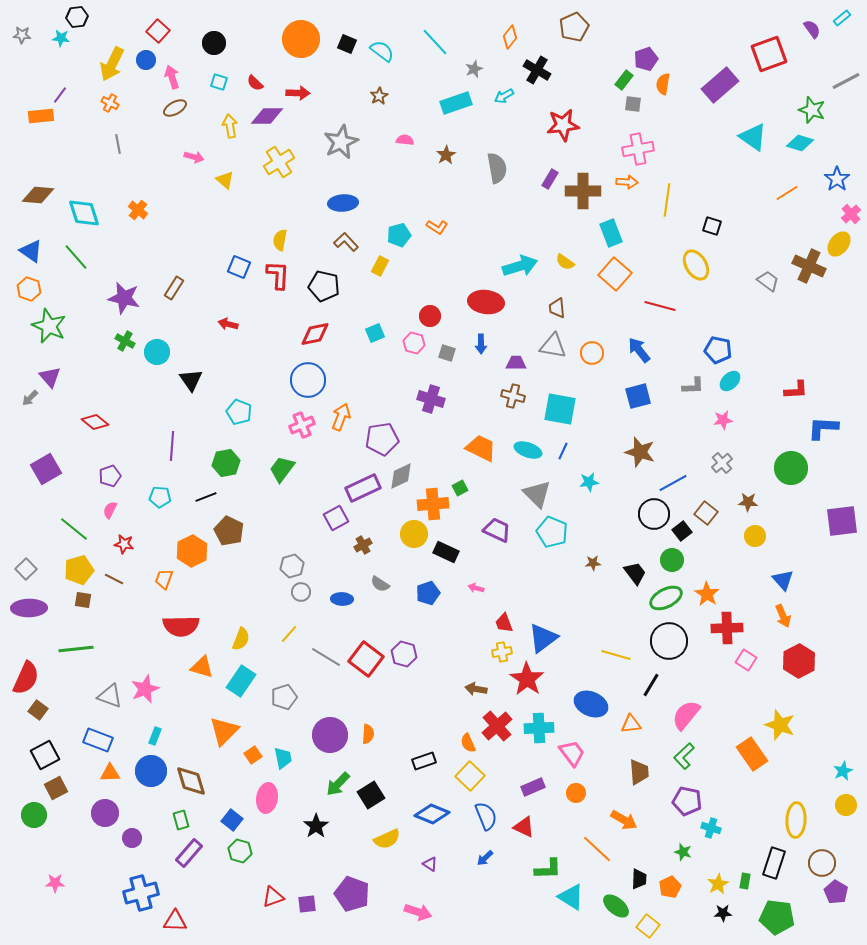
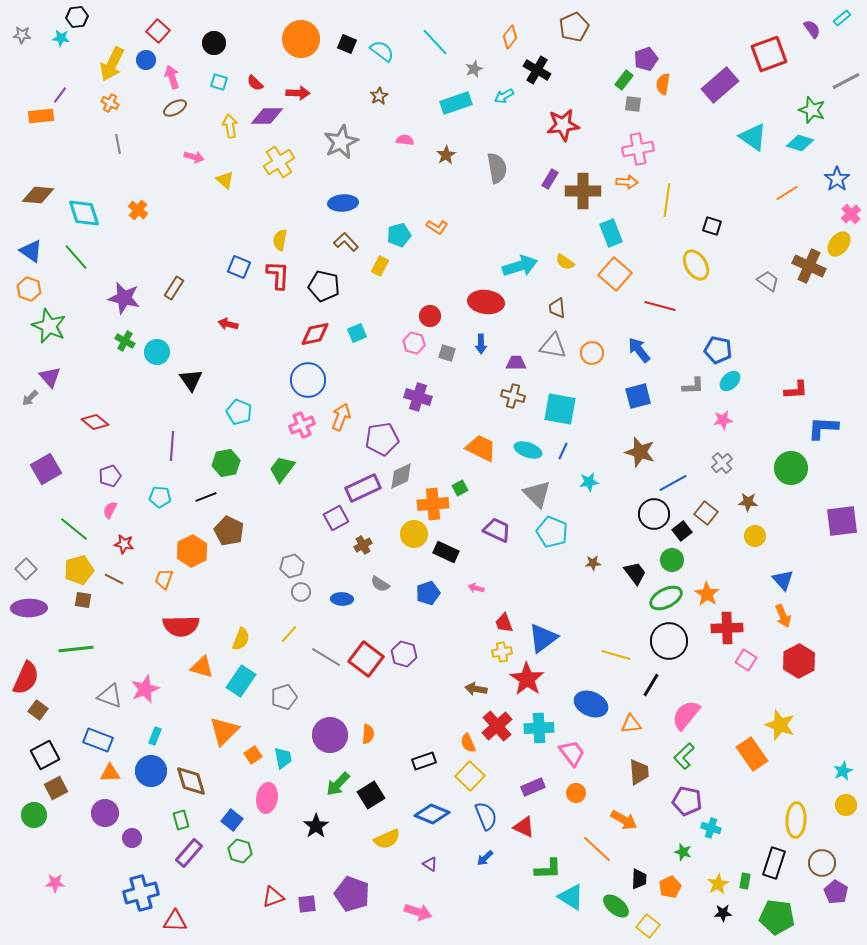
cyan square at (375, 333): moved 18 px left
purple cross at (431, 399): moved 13 px left, 2 px up
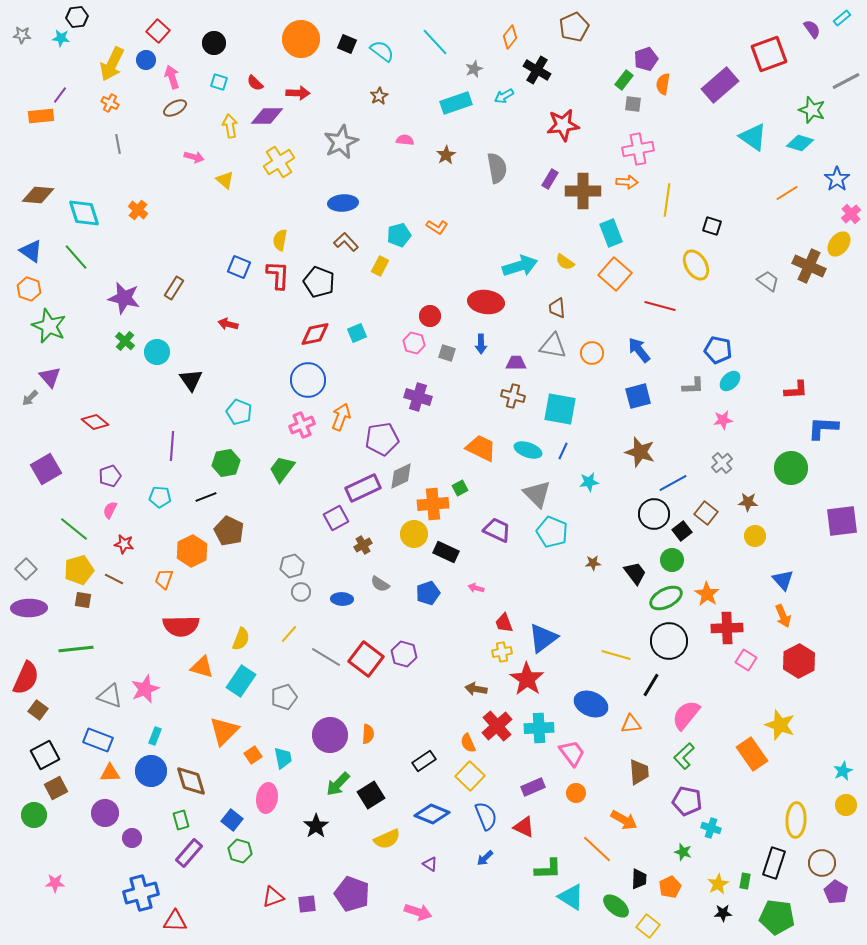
black pentagon at (324, 286): moved 5 px left, 4 px up; rotated 8 degrees clockwise
green cross at (125, 341): rotated 12 degrees clockwise
black rectangle at (424, 761): rotated 15 degrees counterclockwise
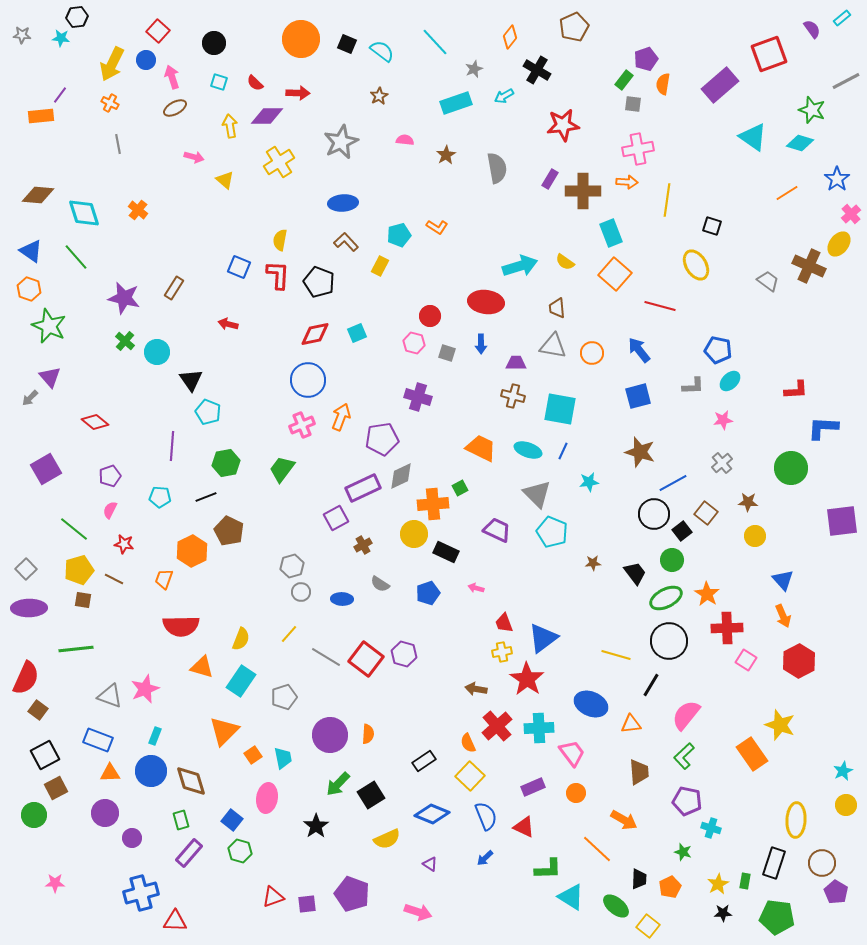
cyan pentagon at (239, 412): moved 31 px left
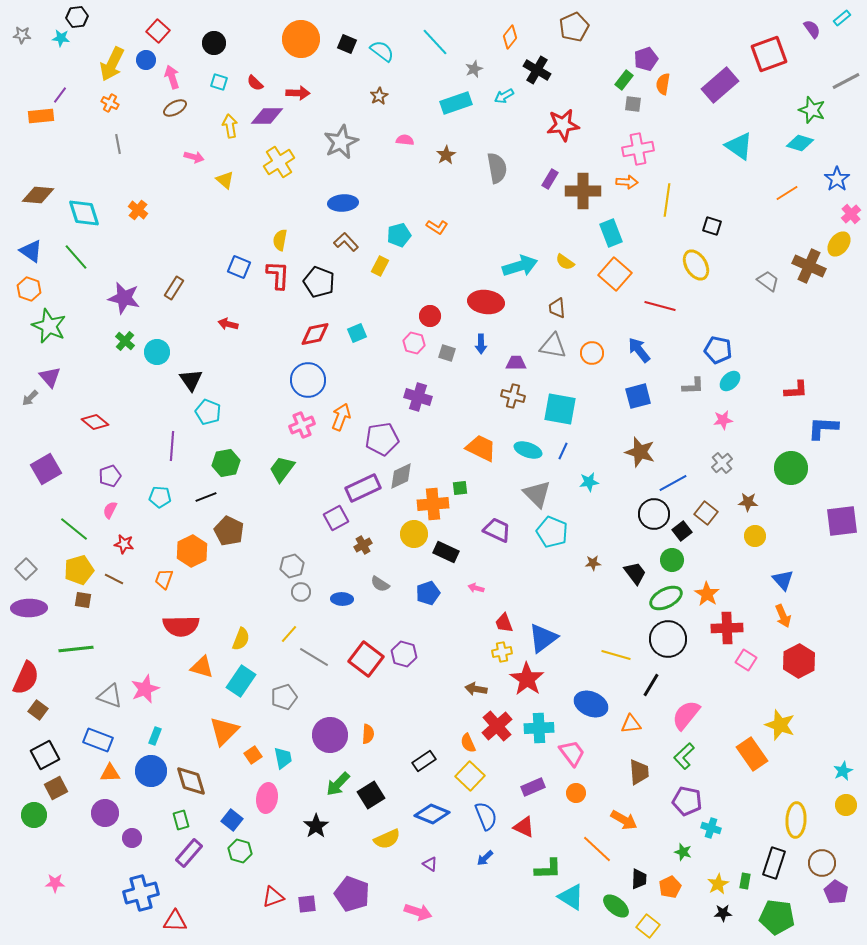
cyan triangle at (753, 137): moved 14 px left, 9 px down
green square at (460, 488): rotated 21 degrees clockwise
black circle at (669, 641): moved 1 px left, 2 px up
gray line at (326, 657): moved 12 px left
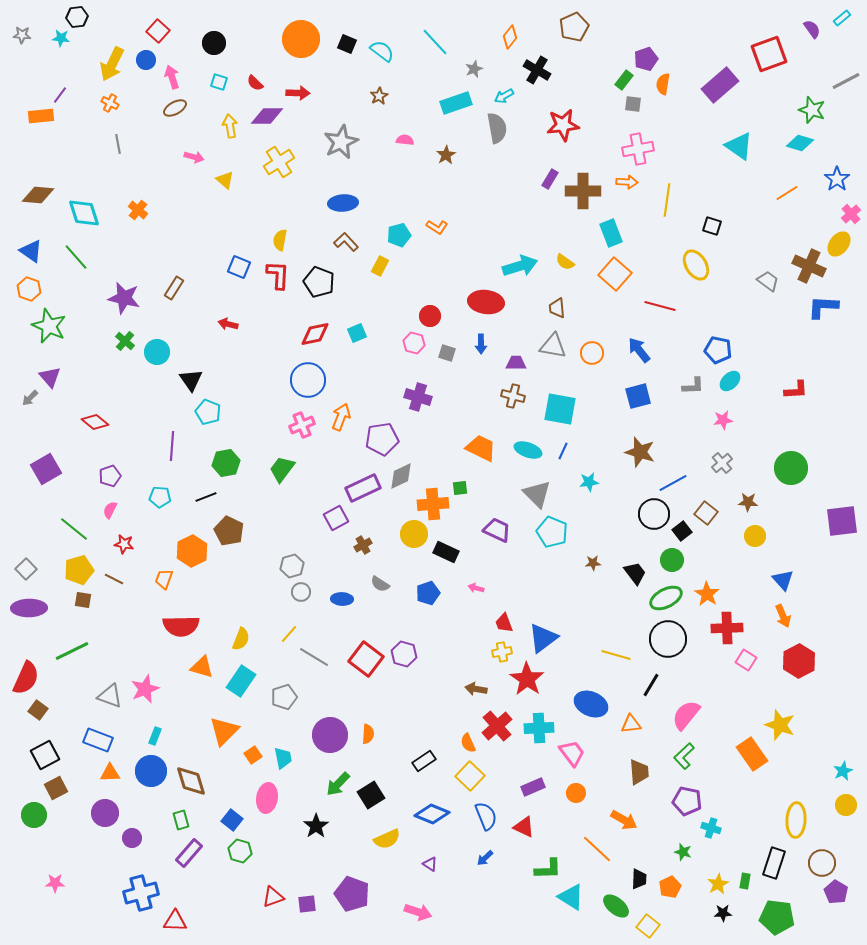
gray semicircle at (497, 168): moved 40 px up
blue L-shape at (823, 428): moved 121 px up
green line at (76, 649): moved 4 px left, 2 px down; rotated 20 degrees counterclockwise
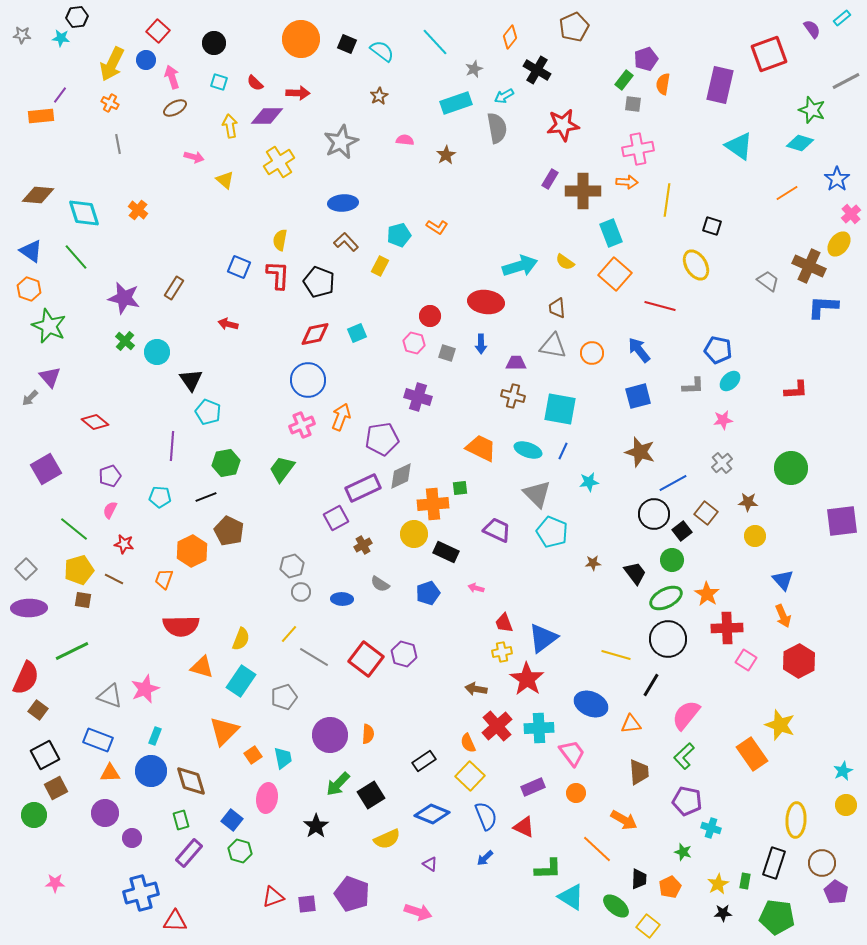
purple rectangle at (720, 85): rotated 36 degrees counterclockwise
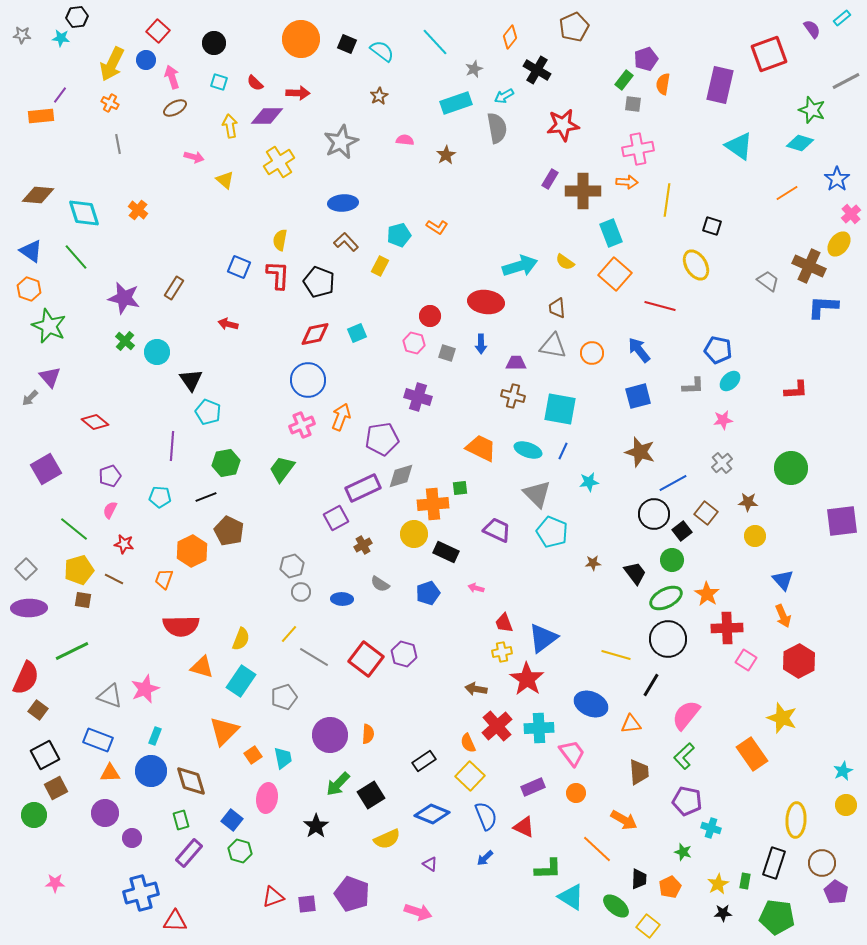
gray diamond at (401, 476): rotated 8 degrees clockwise
yellow star at (780, 725): moved 2 px right, 7 px up
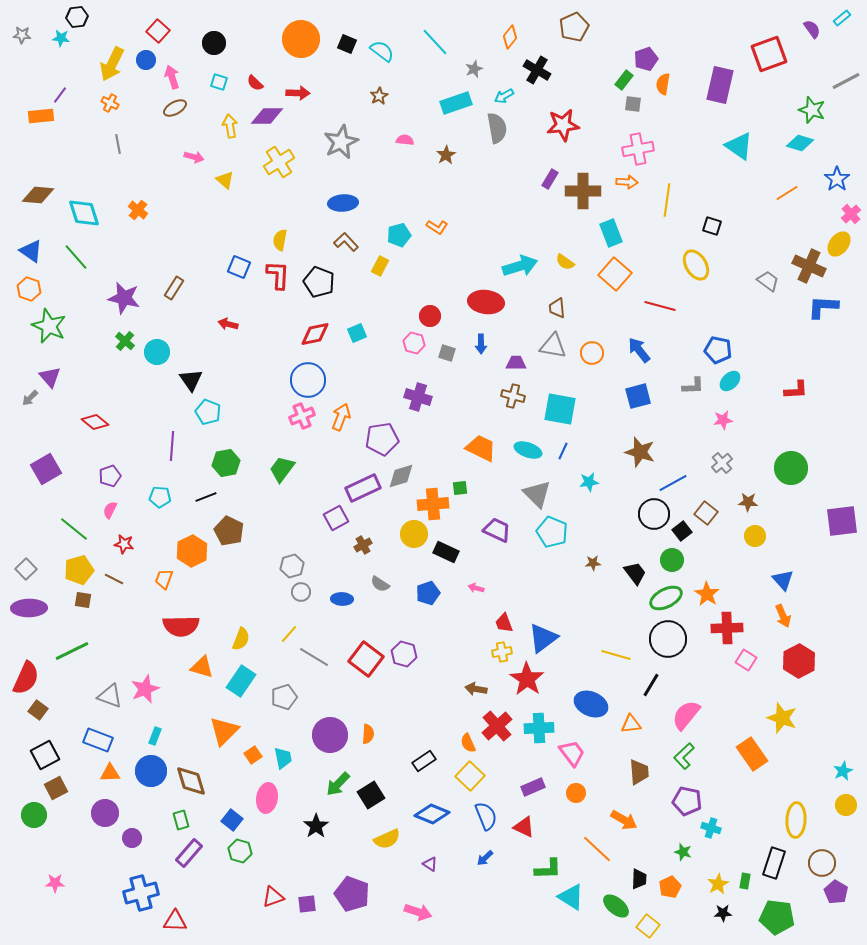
pink cross at (302, 425): moved 9 px up
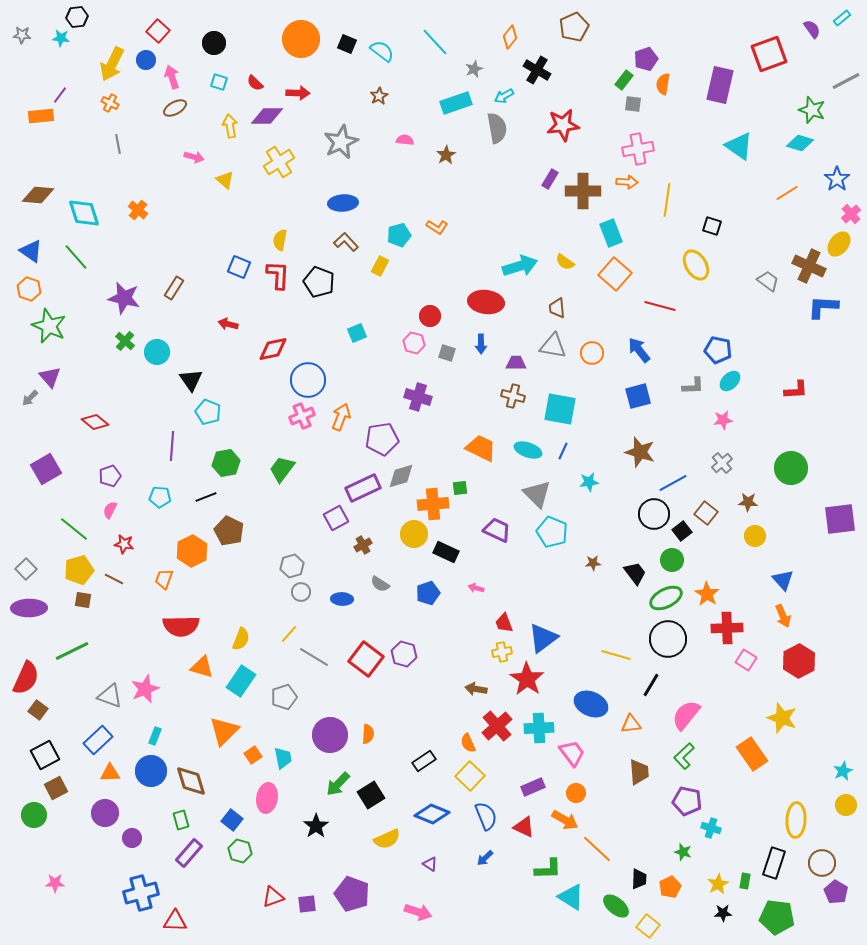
red diamond at (315, 334): moved 42 px left, 15 px down
purple square at (842, 521): moved 2 px left, 2 px up
blue rectangle at (98, 740): rotated 64 degrees counterclockwise
orange arrow at (624, 820): moved 59 px left
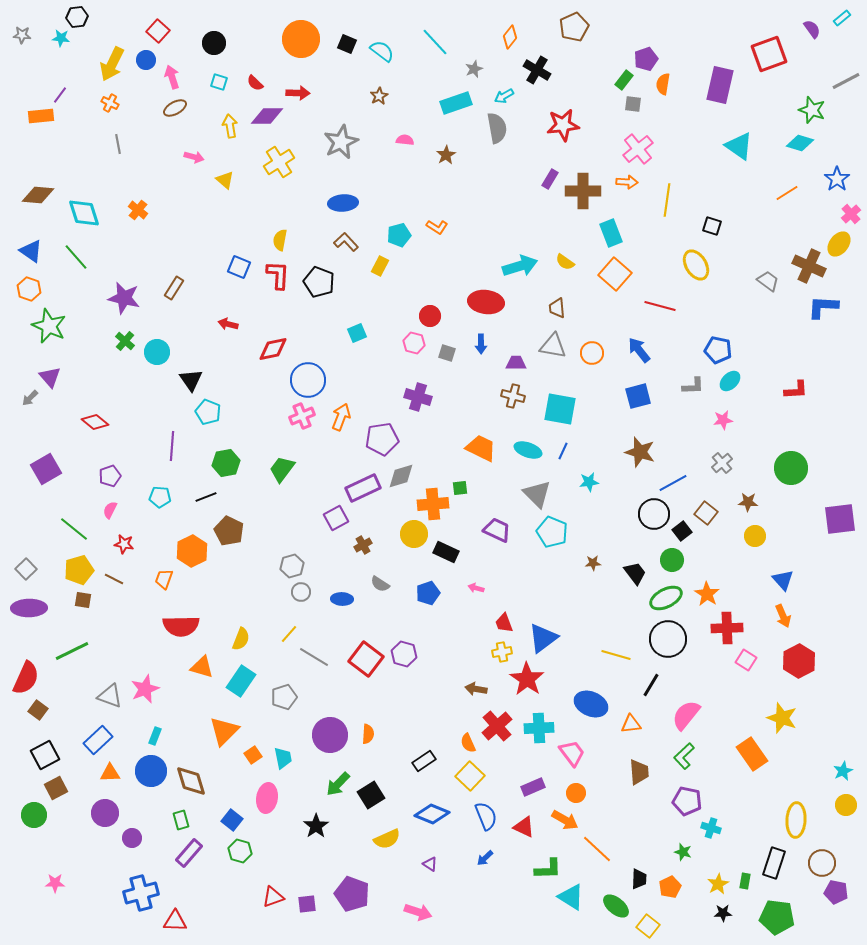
pink cross at (638, 149): rotated 28 degrees counterclockwise
purple pentagon at (836, 892): rotated 20 degrees counterclockwise
